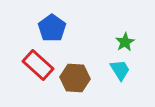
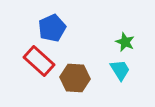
blue pentagon: rotated 12 degrees clockwise
green star: rotated 18 degrees counterclockwise
red rectangle: moved 1 px right, 4 px up
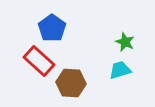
blue pentagon: rotated 12 degrees counterclockwise
cyan trapezoid: rotated 75 degrees counterclockwise
brown hexagon: moved 4 px left, 5 px down
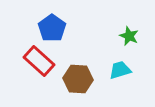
green star: moved 4 px right, 6 px up
brown hexagon: moved 7 px right, 4 px up
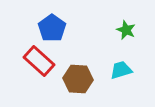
green star: moved 3 px left, 6 px up
cyan trapezoid: moved 1 px right
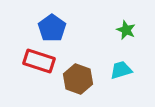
red rectangle: rotated 24 degrees counterclockwise
brown hexagon: rotated 16 degrees clockwise
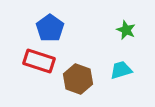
blue pentagon: moved 2 px left
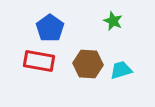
green star: moved 13 px left, 9 px up
red rectangle: rotated 8 degrees counterclockwise
brown hexagon: moved 10 px right, 15 px up; rotated 16 degrees counterclockwise
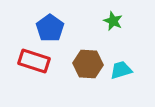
red rectangle: moved 5 px left; rotated 8 degrees clockwise
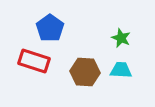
green star: moved 8 px right, 17 px down
brown hexagon: moved 3 px left, 8 px down
cyan trapezoid: rotated 20 degrees clockwise
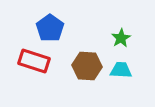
green star: rotated 18 degrees clockwise
brown hexagon: moved 2 px right, 6 px up
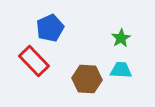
blue pentagon: rotated 12 degrees clockwise
red rectangle: rotated 28 degrees clockwise
brown hexagon: moved 13 px down
